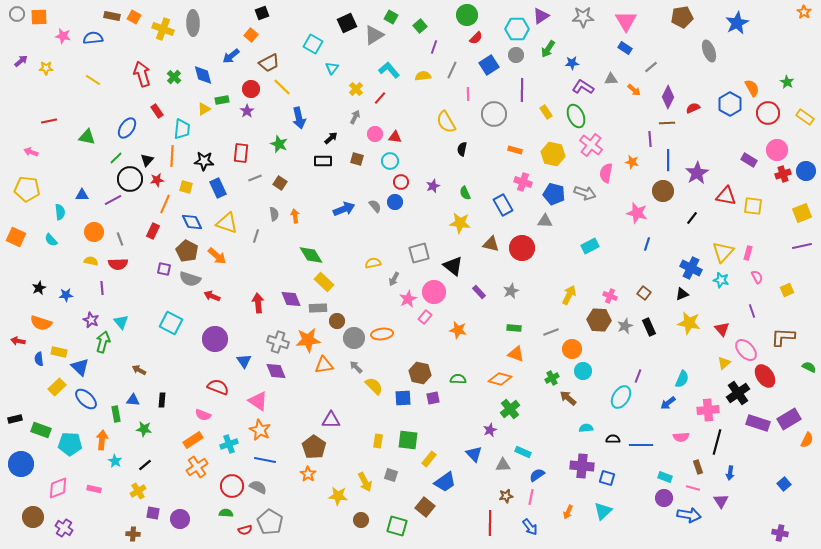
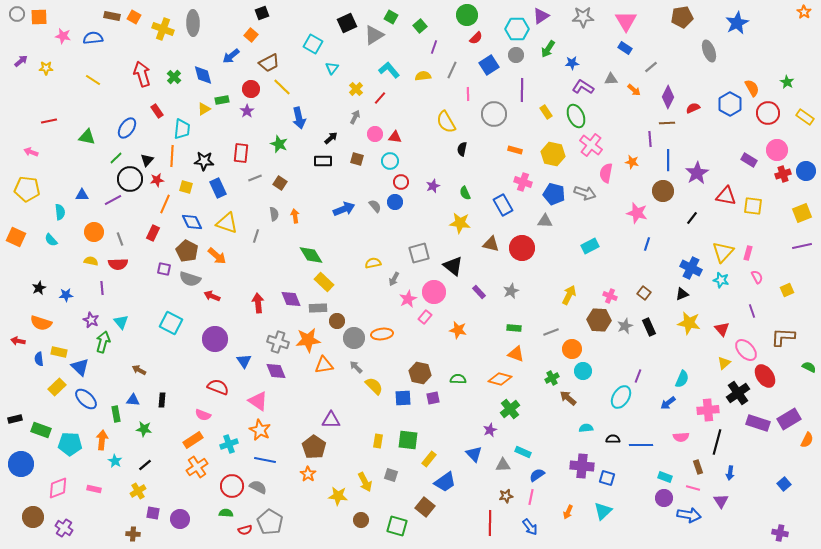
red rectangle at (153, 231): moved 2 px down
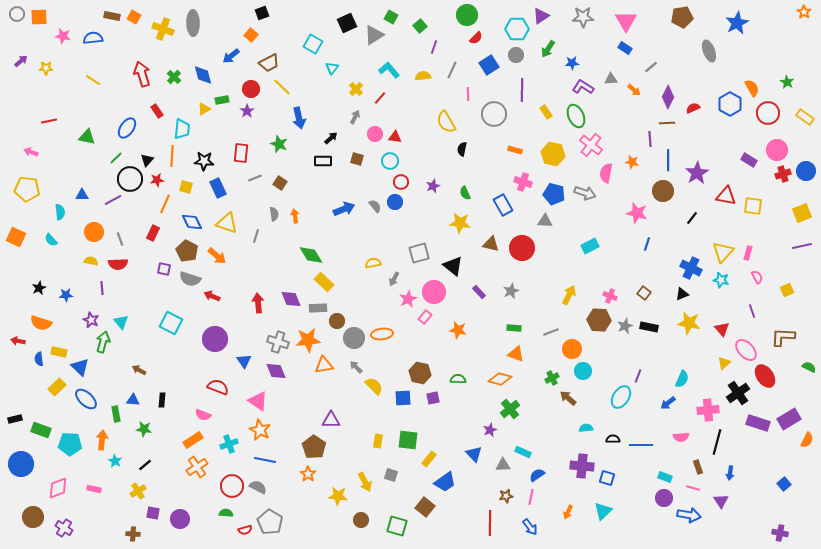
black rectangle at (649, 327): rotated 54 degrees counterclockwise
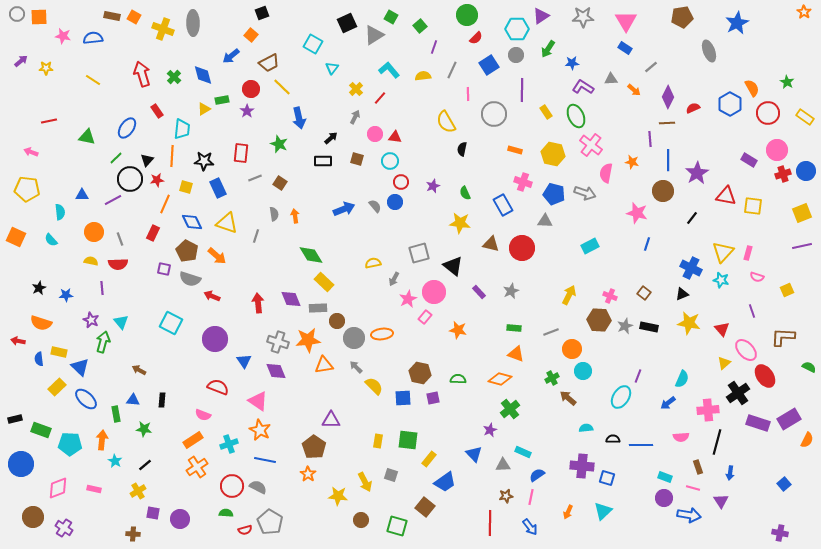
pink semicircle at (757, 277): rotated 136 degrees clockwise
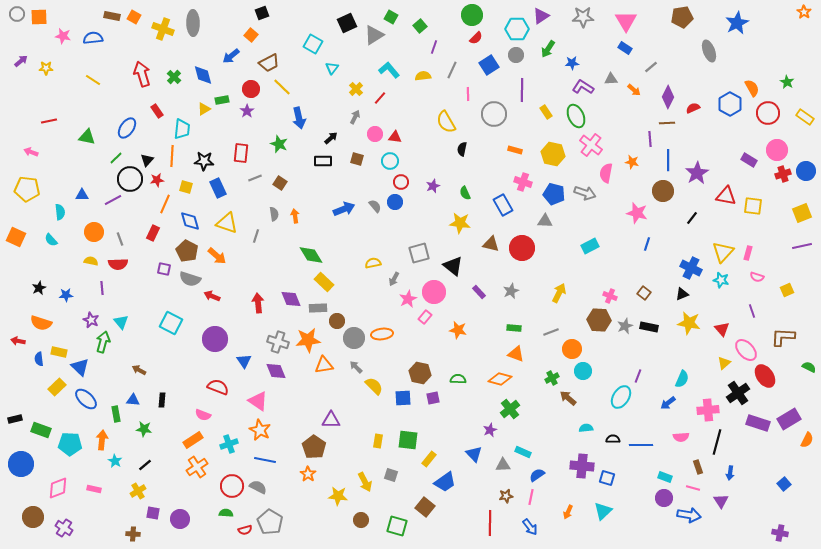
green circle at (467, 15): moved 5 px right
blue diamond at (192, 222): moved 2 px left, 1 px up; rotated 10 degrees clockwise
yellow arrow at (569, 295): moved 10 px left, 2 px up
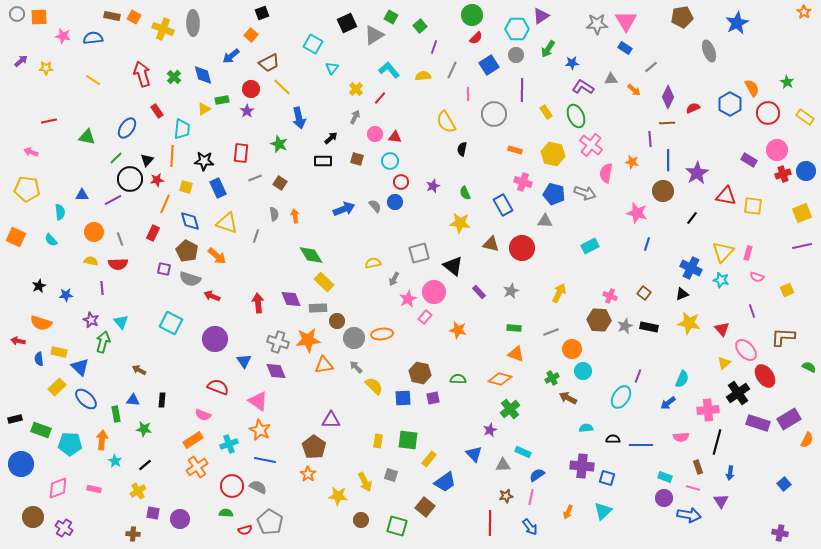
gray star at (583, 17): moved 14 px right, 7 px down
black star at (39, 288): moved 2 px up
brown arrow at (568, 398): rotated 12 degrees counterclockwise
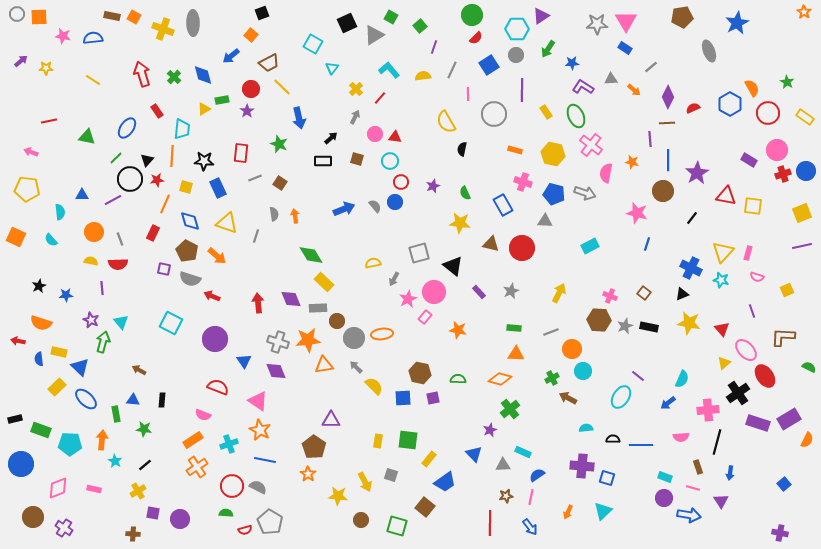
orange triangle at (516, 354): rotated 18 degrees counterclockwise
purple line at (638, 376): rotated 72 degrees counterclockwise
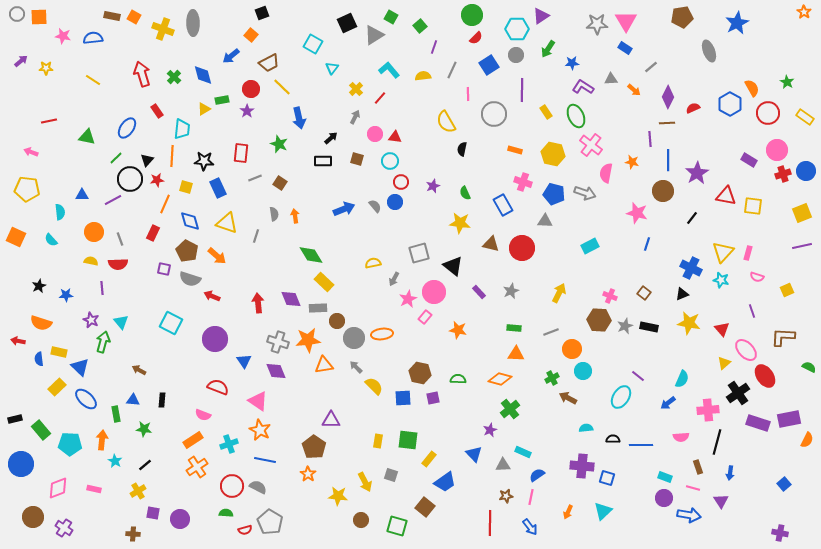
purple rectangle at (789, 419): rotated 20 degrees clockwise
green rectangle at (41, 430): rotated 30 degrees clockwise
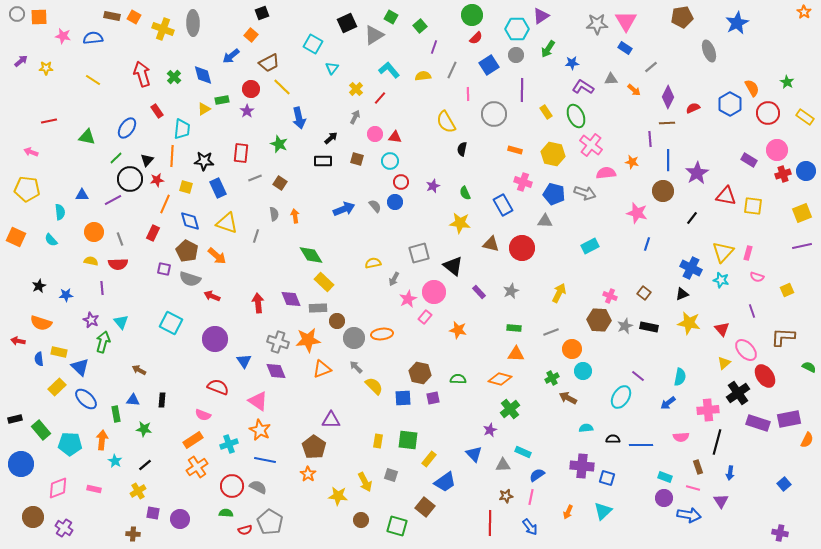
pink semicircle at (606, 173): rotated 72 degrees clockwise
orange triangle at (324, 365): moved 2 px left, 4 px down; rotated 12 degrees counterclockwise
cyan semicircle at (682, 379): moved 2 px left, 2 px up; rotated 12 degrees counterclockwise
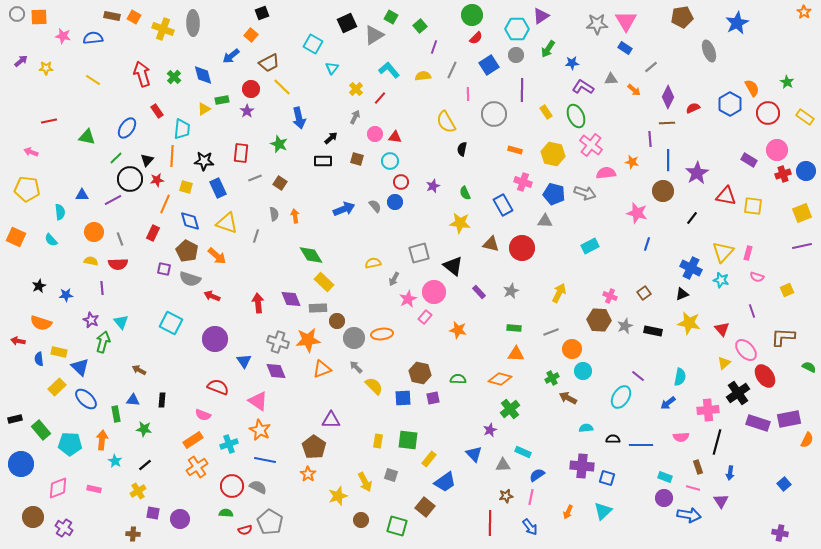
brown square at (644, 293): rotated 16 degrees clockwise
black rectangle at (649, 327): moved 4 px right, 4 px down
yellow star at (338, 496): rotated 24 degrees counterclockwise
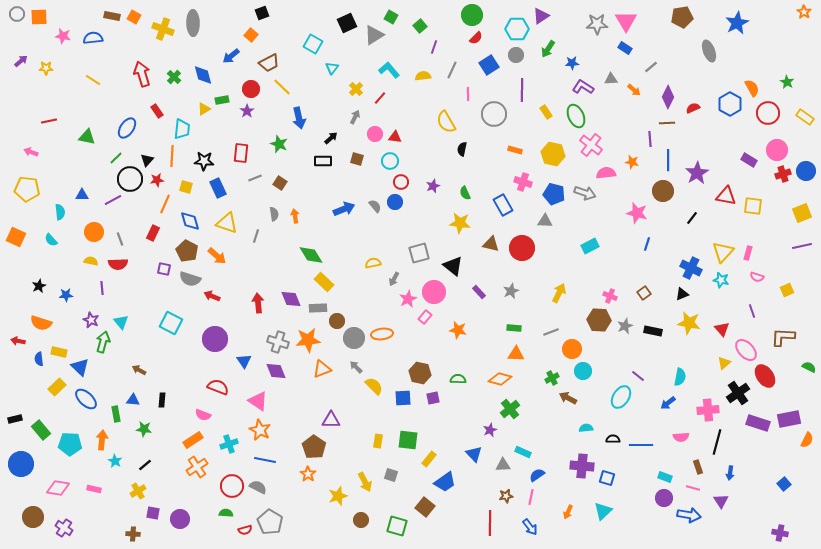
pink diamond at (58, 488): rotated 30 degrees clockwise
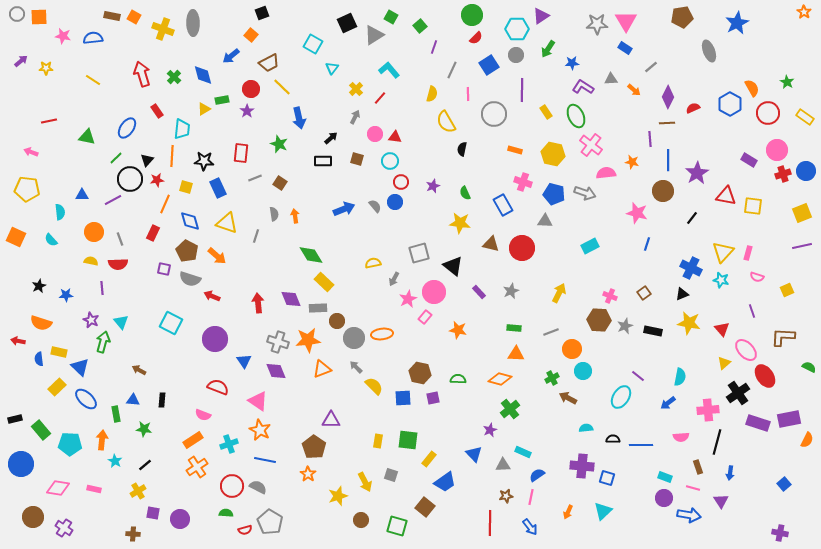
yellow semicircle at (423, 76): moved 9 px right, 18 px down; rotated 112 degrees clockwise
